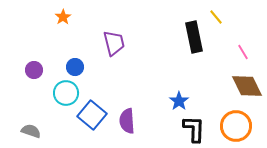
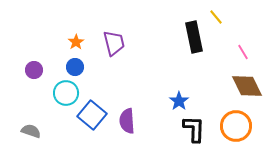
orange star: moved 13 px right, 25 px down
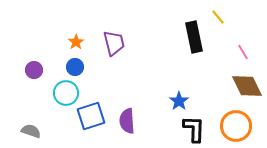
yellow line: moved 2 px right
blue square: moved 1 px left, 1 px down; rotated 32 degrees clockwise
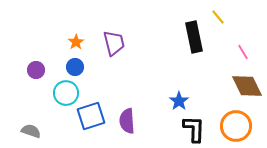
purple circle: moved 2 px right
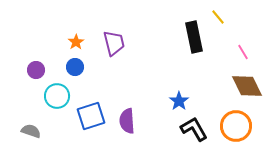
cyan circle: moved 9 px left, 3 px down
black L-shape: rotated 32 degrees counterclockwise
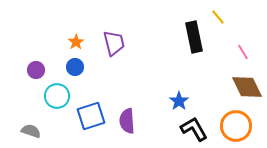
brown diamond: moved 1 px down
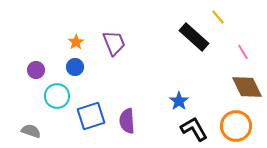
black rectangle: rotated 36 degrees counterclockwise
purple trapezoid: rotated 8 degrees counterclockwise
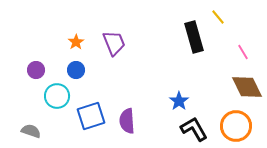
black rectangle: rotated 32 degrees clockwise
blue circle: moved 1 px right, 3 px down
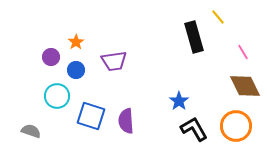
purple trapezoid: moved 18 px down; rotated 104 degrees clockwise
purple circle: moved 15 px right, 13 px up
brown diamond: moved 2 px left, 1 px up
blue square: rotated 36 degrees clockwise
purple semicircle: moved 1 px left
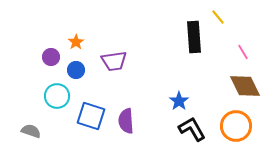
black rectangle: rotated 12 degrees clockwise
black L-shape: moved 2 px left
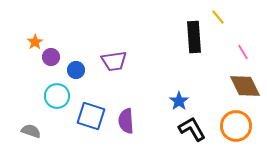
orange star: moved 41 px left
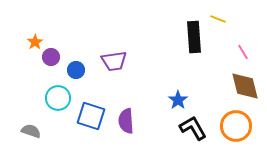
yellow line: moved 2 px down; rotated 28 degrees counterclockwise
brown diamond: rotated 12 degrees clockwise
cyan circle: moved 1 px right, 2 px down
blue star: moved 1 px left, 1 px up
black L-shape: moved 1 px right, 1 px up
